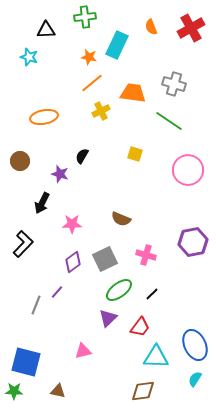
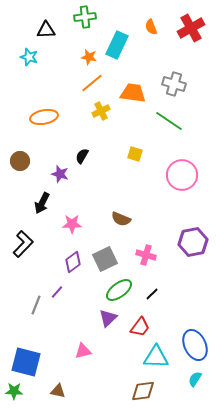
pink circle: moved 6 px left, 5 px down
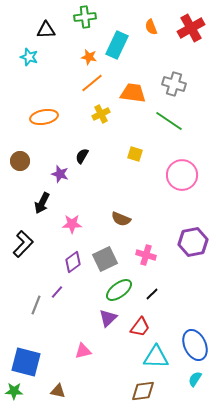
yellow cross: moved 3 px down
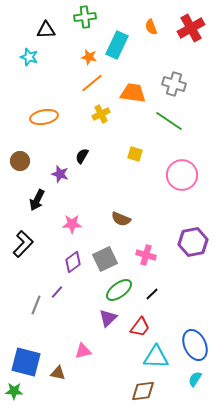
black arrow: moved 5 px left, 3 px up
brown triangle: moved 18 px up
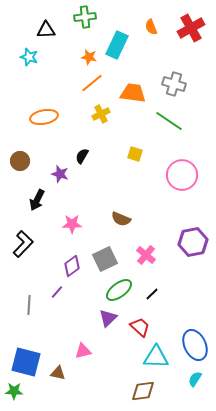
pink cross: rotated 24 degrees clockwise
purple diamond: moved 1 px left, 4 px down
gray line: moved 7 px left; rotated 18 degrees counterclockwise
red trapezoid: rotated 85 degrees counterclockwise
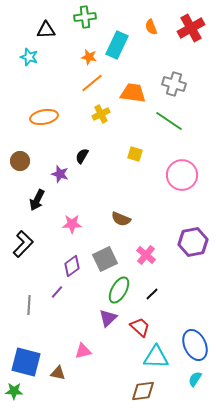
green ellipse: rotated 24 degrees counterclockwise
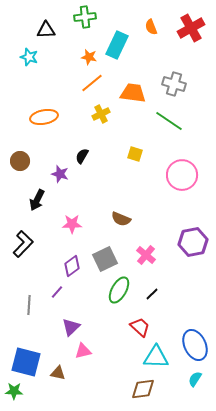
purple triangle: moved 37 px left, 9 px down
brown diamond: moved 2 px up
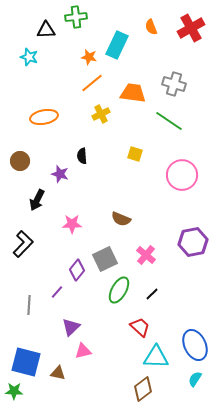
green cross: moved 9 px left
black semicircle: rotated 35 degrees counterclockwise
purple diamond: moved 5 px right, 4 px down; rotated 15 degrees counterclockwise
brown diamond: rotated 30 degrees counterclockwise
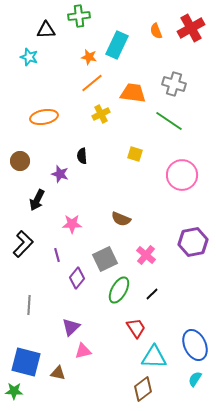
green cross: moved 3 px right, 1 px up
orange semicircle: moved 5 px right, 4 px down
purple diamond: moved 8 px down
purple line: moved 37 px up; rotated 56 degrees counterclockwise
red trapezoid: moved 4 px left, 1 px down; rotated 15 degrees clockwise
cyan triangle: moved 2 px left
